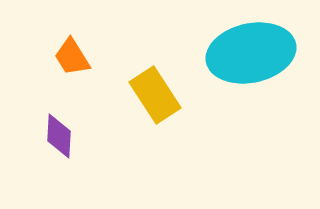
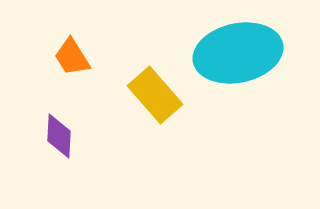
cyan ellipse: moved 13 px left
yellow rectangle: rotated 8 degrees counterclockwise
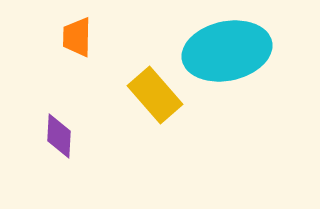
cyan ellipse: moved 11 px left, 2 px up
orange trapezoid: moved 5 px right, 20 px up; rotated 33 degrees clockwise
